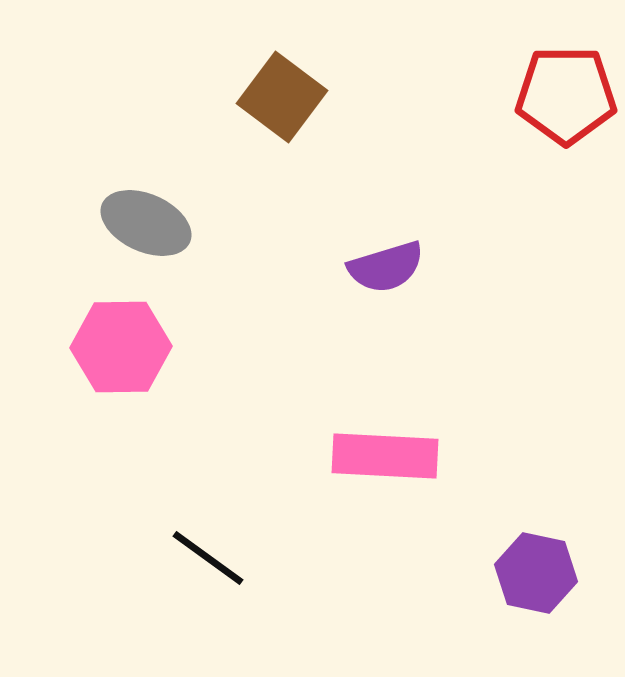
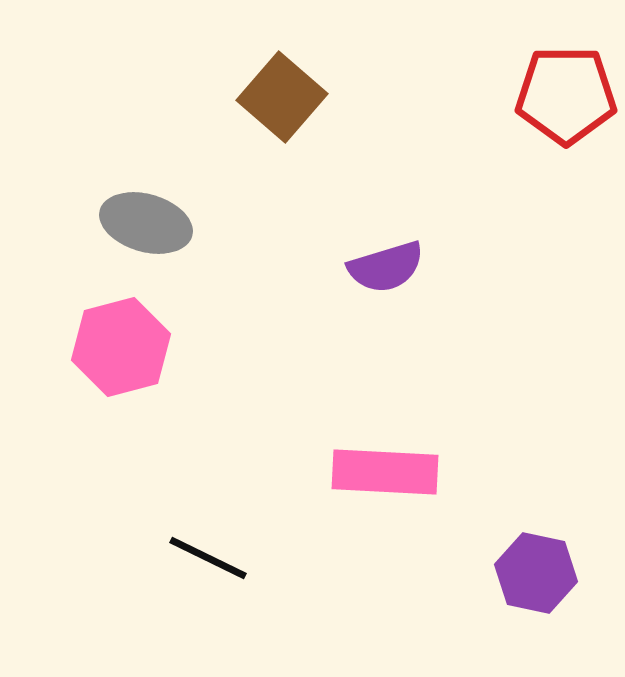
brown square: rotated 4 degrees clockwise
gray ellipse: rotated 8 degrees counterclockwise
pink hexagon: rotated 14 degrees counterclockwise
pink rectangle: moved 16 px down
black line: rotated 10 degrees counterclockwise
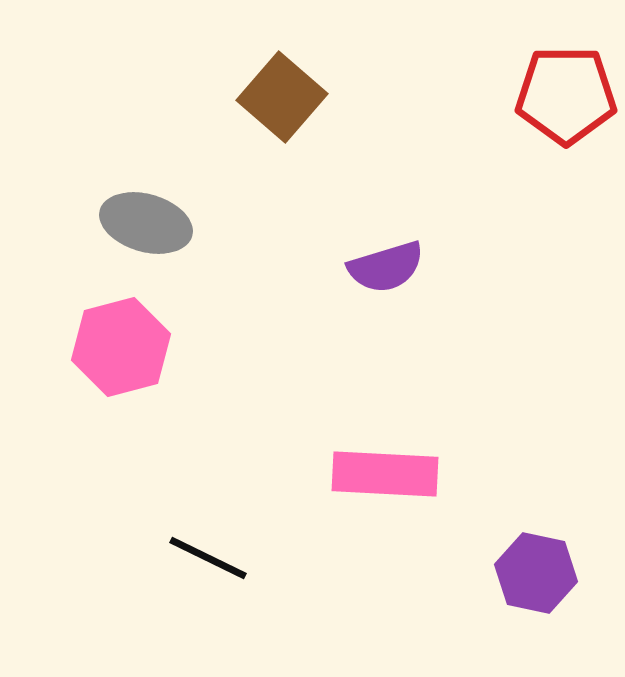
pink rectangle: moved 2 px down
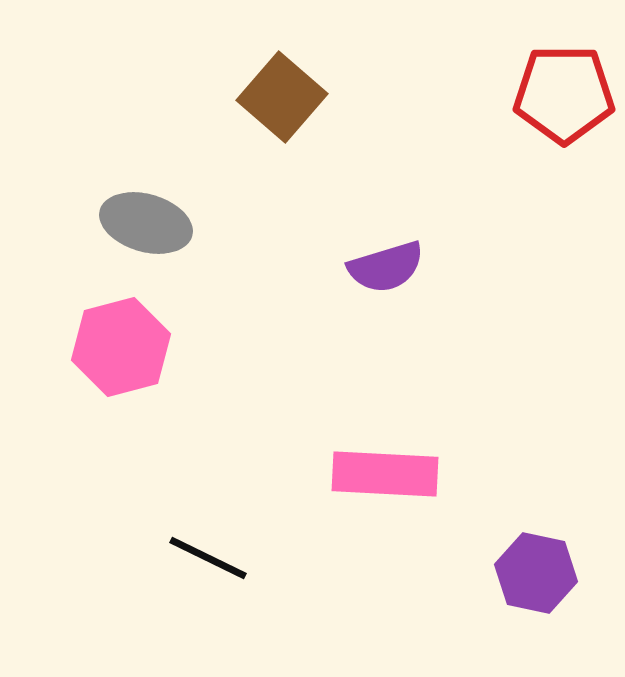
red pentagon: moved 2 px left, 1 px up
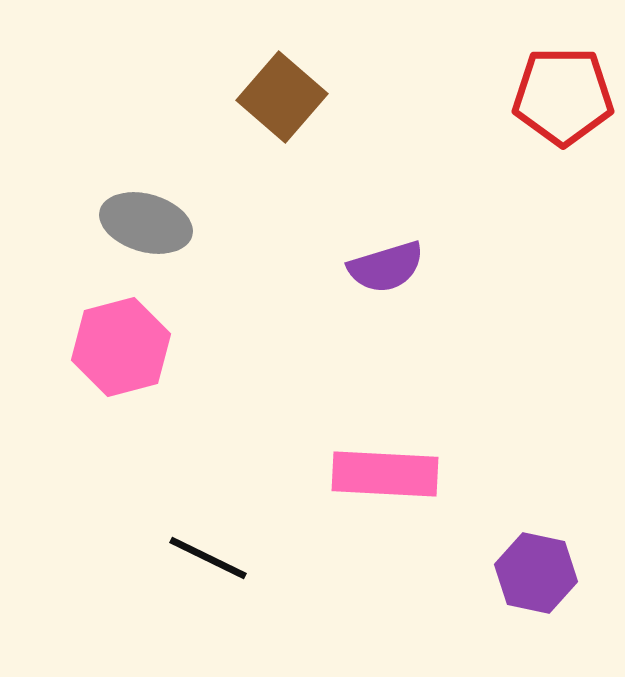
red pentagon: moved 1 px left, 2 px down
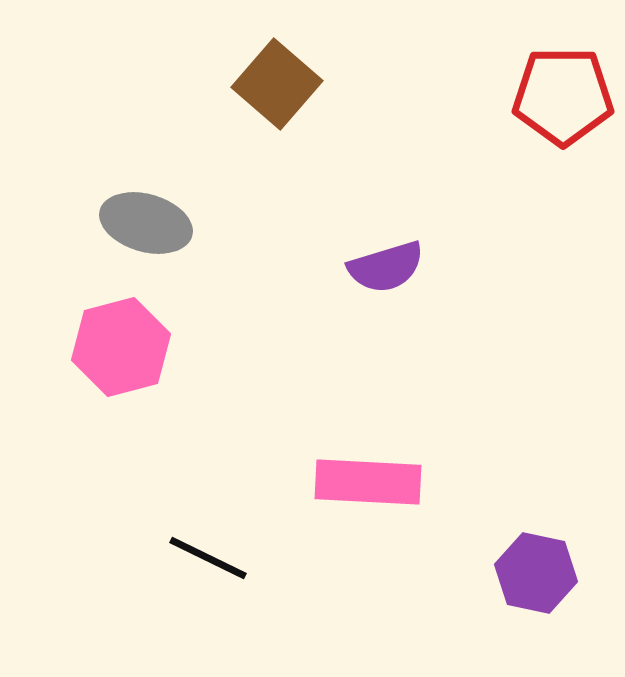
brown square: moved 5 px left, 13 px up
pink rectangle: moved 17 px left, 8 px down
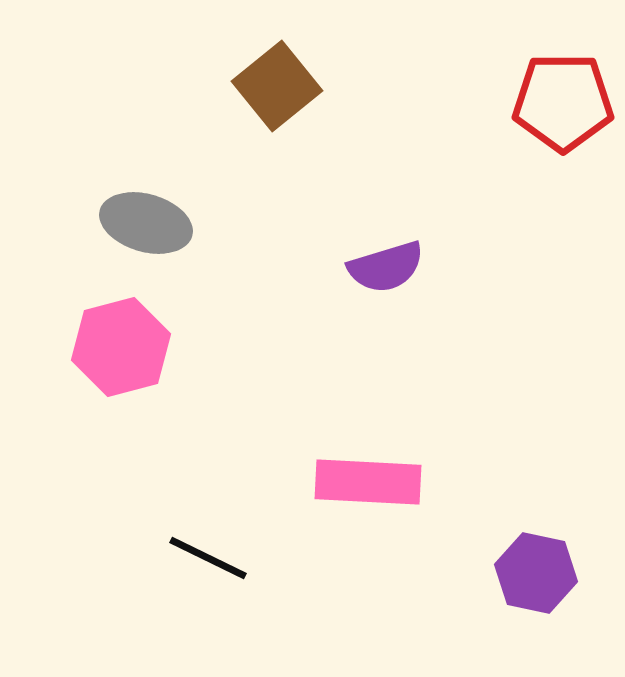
brown square: moved 2 px down; rotated 10 degrees clockwise
red pentagon: moved 6 px down
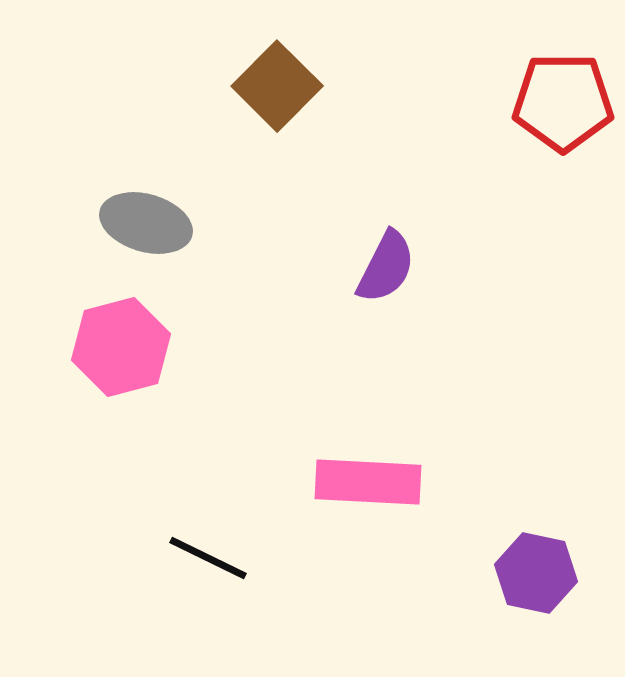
brown square: rotated 6 degrees counterclockwise
purple semicircle: rotated 46 degrees counterclockwise
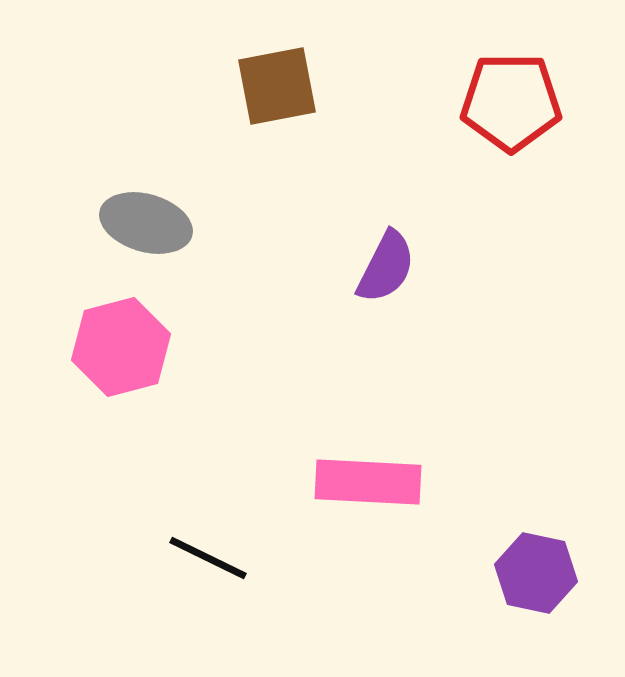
brown square: rotated 34 degrees clockwise
red pentagon: moved 52 px left
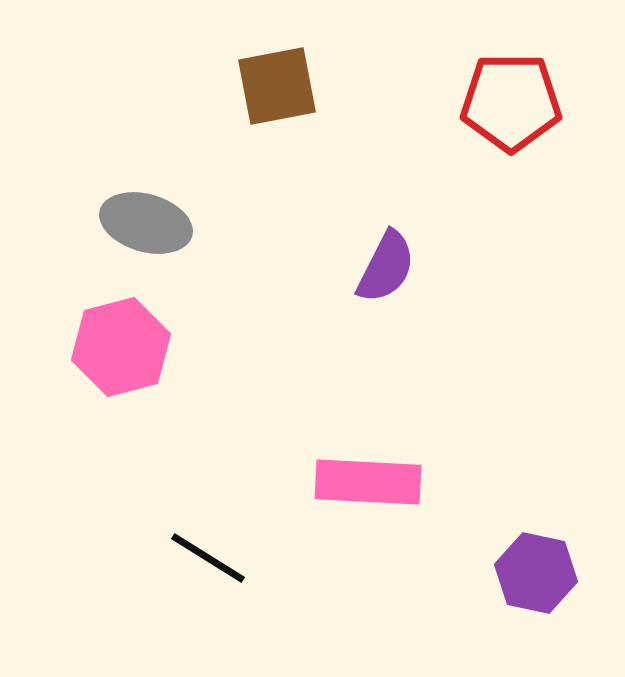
black line: rotated 6 degrees clockwise
